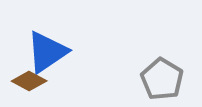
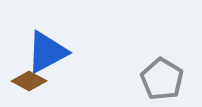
blue triangle: rotated 6 degrees clockwise
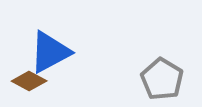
blue triangle: moved 3 px right
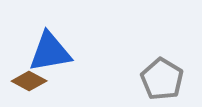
blue triangle: rotated 18 degrees clockwise
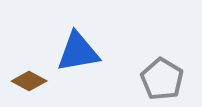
blue triangle: moved 28 px right
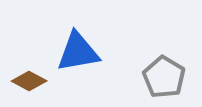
gray pentagon: moved 2 px right, 2 px up
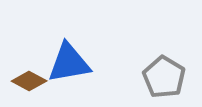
blue triangle: moved 9 px left, 11 px down
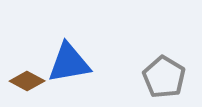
brown diamond: moved 2 px left
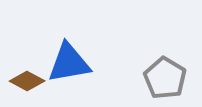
gray pentagon: moved 1 px right, 1 px down
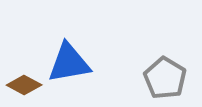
brown diamond: moved 3 px left, 4 px down
